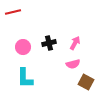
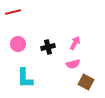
black cross: moved 1 px left, 4 px down
pink circle: moved 5 px left, 3 px up
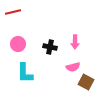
pink arrow: moved 1 px up; rotated 152 degrees clockwise
black cross: moved 2 px right; rotated 24 degrees clockwise
pink semicircle: moved 3 px down
cyan L-shape: moved 5 px up
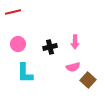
black cross: rotated 24 degrees counterclockwise
brown square: moved 2 px right, 2 px up; rotated 14 degrees clockwise
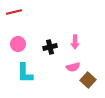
red line: moved 1 px right
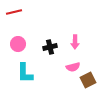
brown square: rotated 21 degrees clockwise
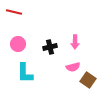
red line: rotated 28 degrees clockwise
brown square: rotated 28 degrees counterclockwise
